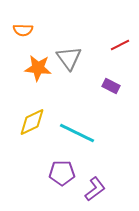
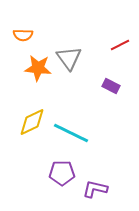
orange semicircle: moved 5 px down
cyan line: moved 6 px left
purple L-shape: rotated 130 degrees counterclockwise
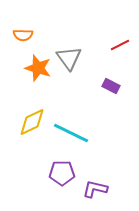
orange star: rotated 12 degrees clockwise
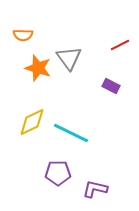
purple pentagon: moved 4 px left
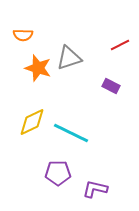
gray triangle: rotated 48 degrees clockwise
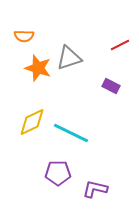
orange semicircle: moved 1 px right, 1 px down
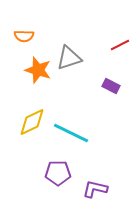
orange star: moved 2 px down
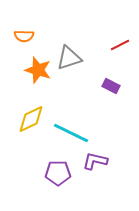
yellow diamond: moved 1 px left, 3 px up
purple L-shape: moved 28 px up
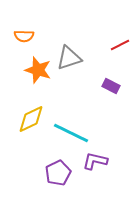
purple pentagon: rotated 25 degrees counterclockwise
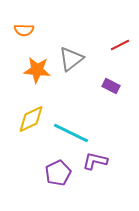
orange semicircle: moved 6 px up
gray triangle: moved 2 px right, 1 px down; rotated 20 degrees counterclockwise
orange star: moved 1 px left; rotated 12 degrees counterclockwise
